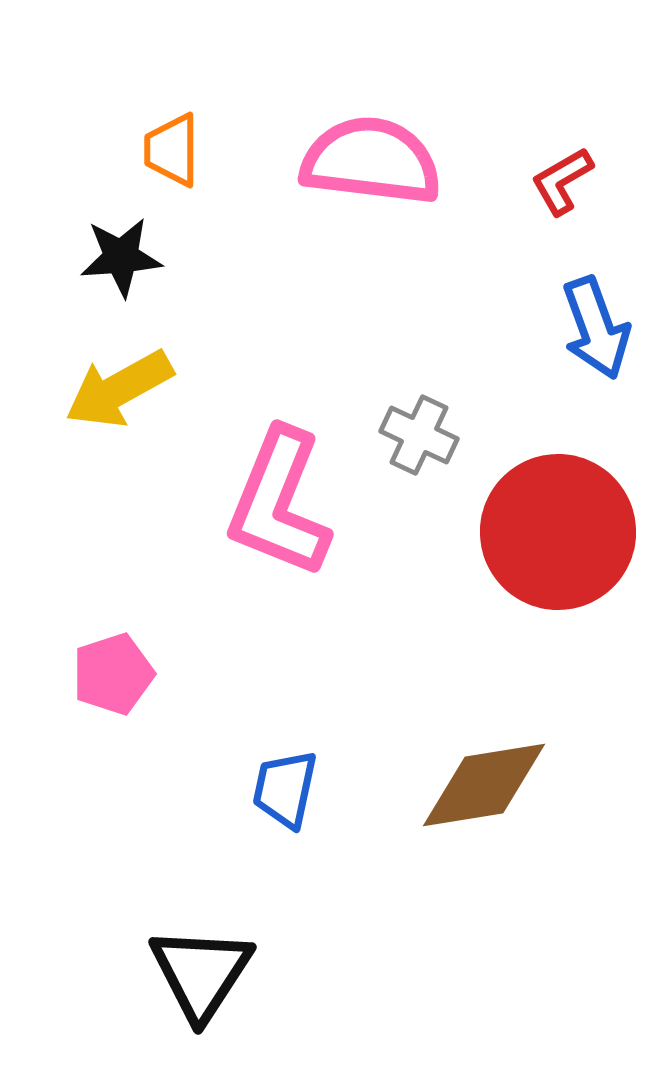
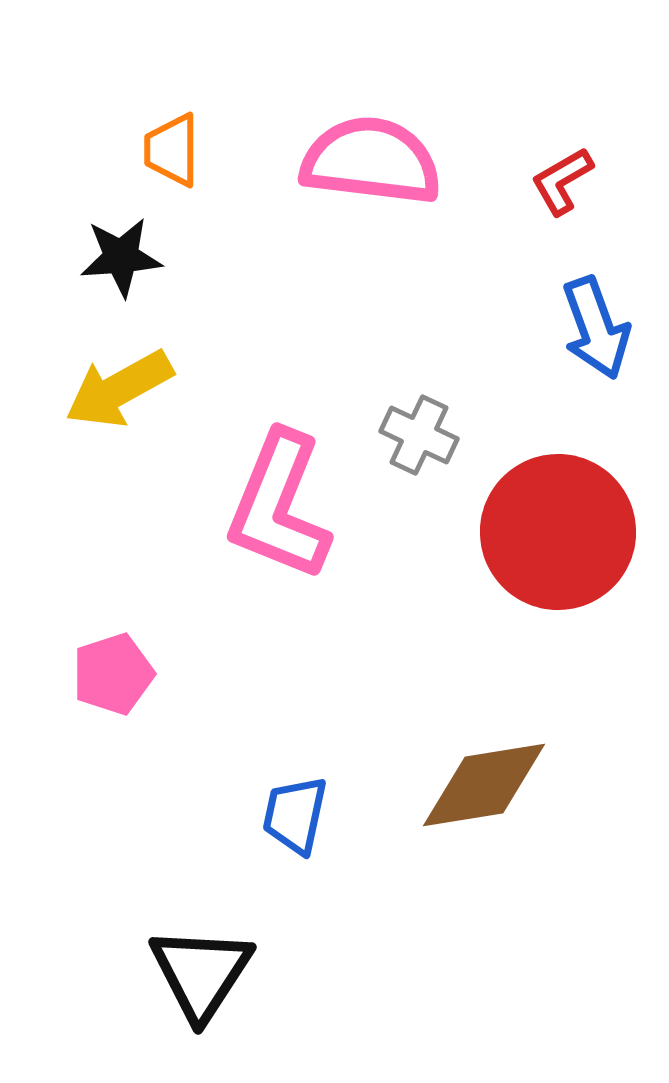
pink L-shape: moved 3 px down
blue trapezoid: moved 10 px right, 26 px down
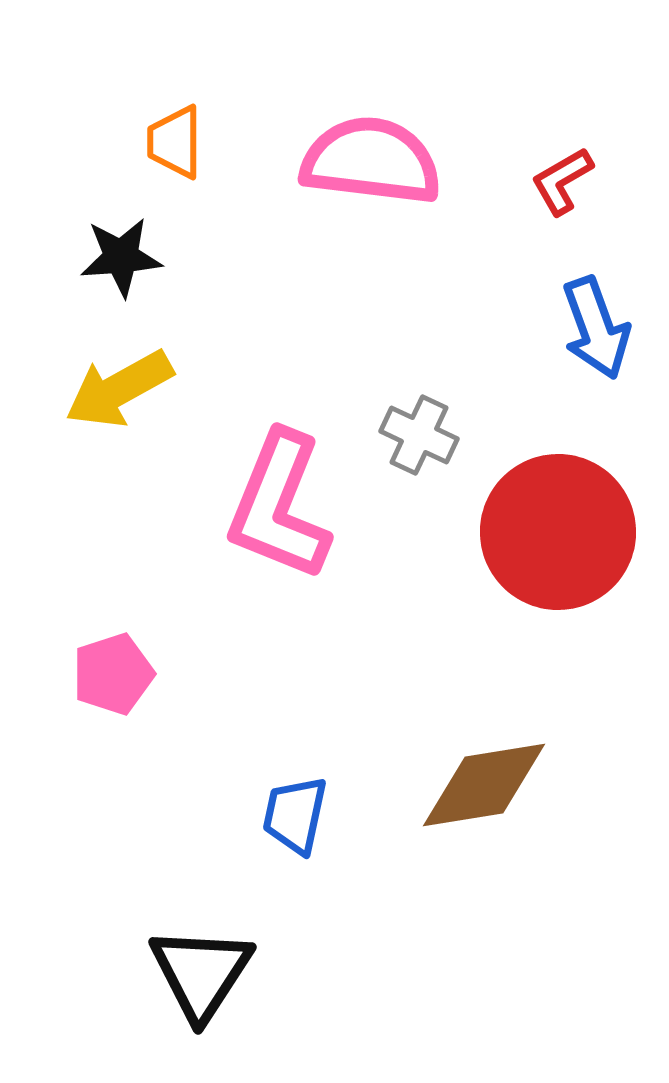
orange trapezoid: moved 3 px right, 8 px up
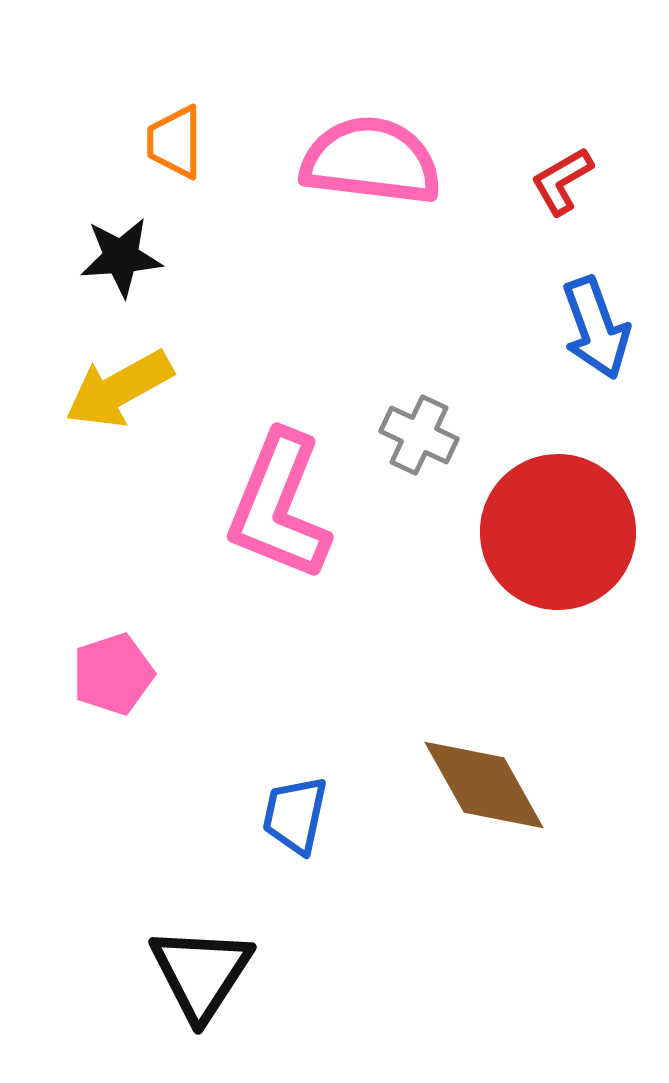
brown diamond: rotated 70 degrees clockwise
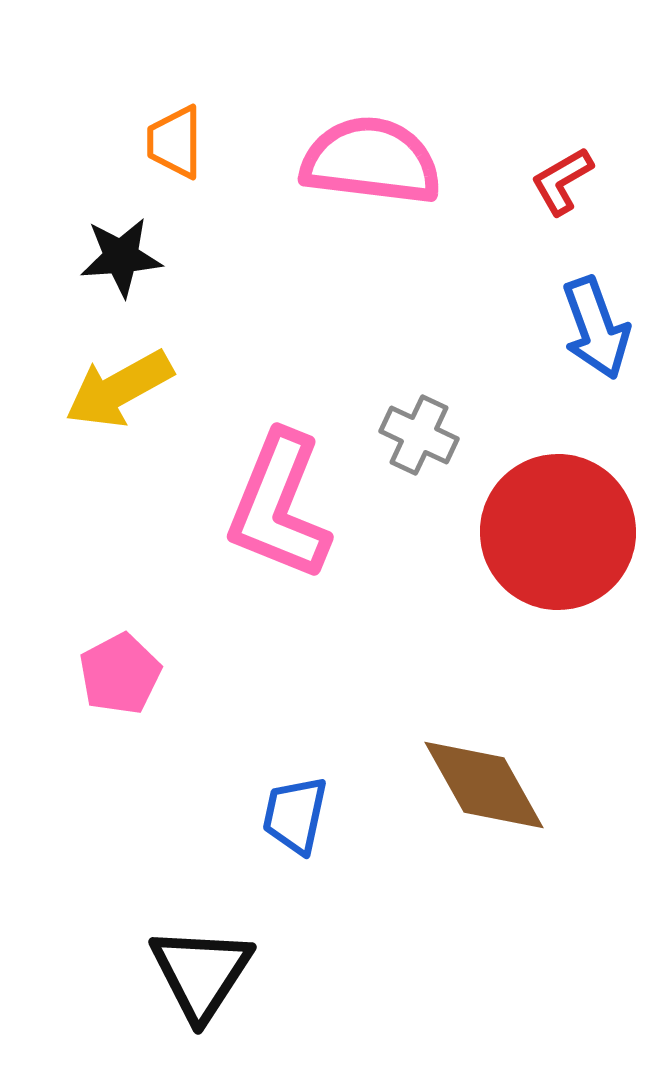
pink pentagon: moved 7 px right; rotated 10 degrees counterclockwise
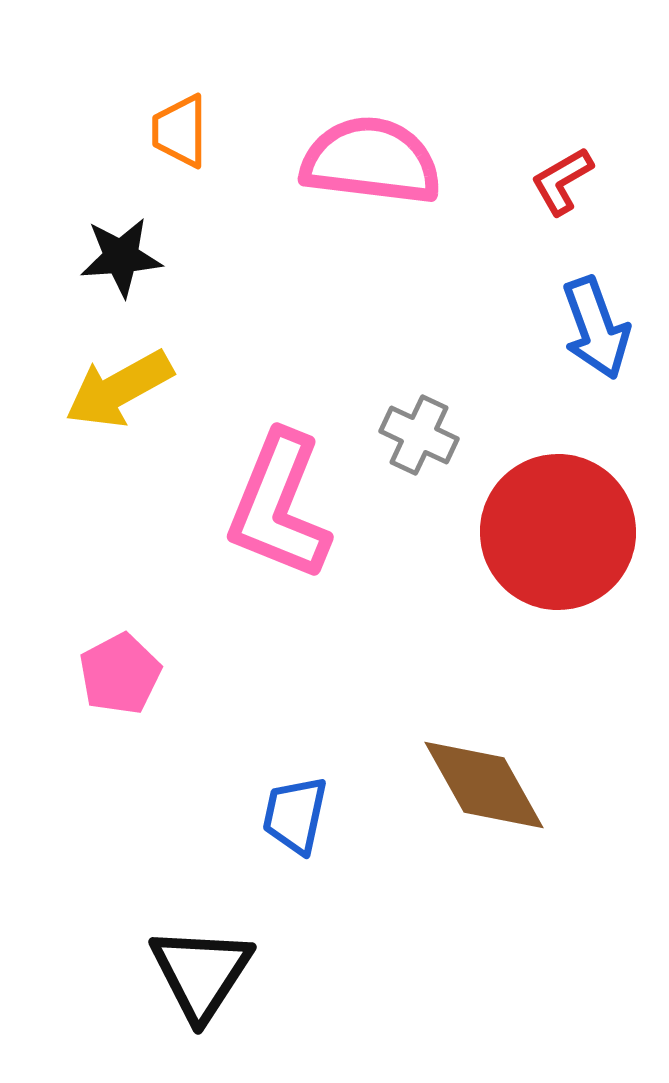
orange trapezoid: moved 5 px right, 11 px up
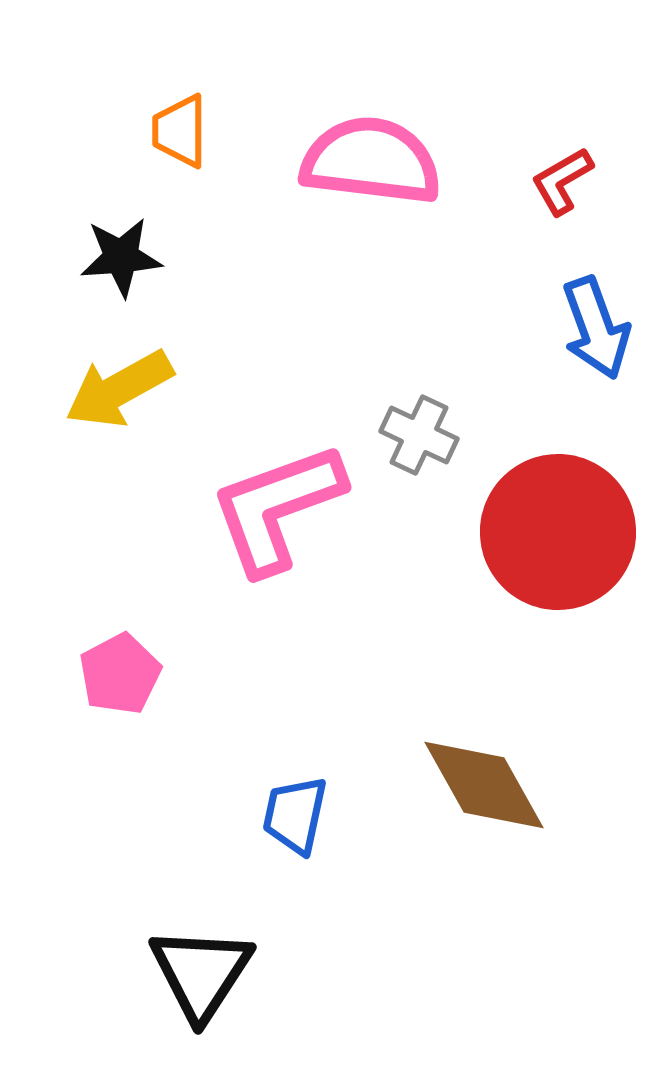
pink L-shape: moved 2 px left, 2 px down; rotated 48 degrees clockwise
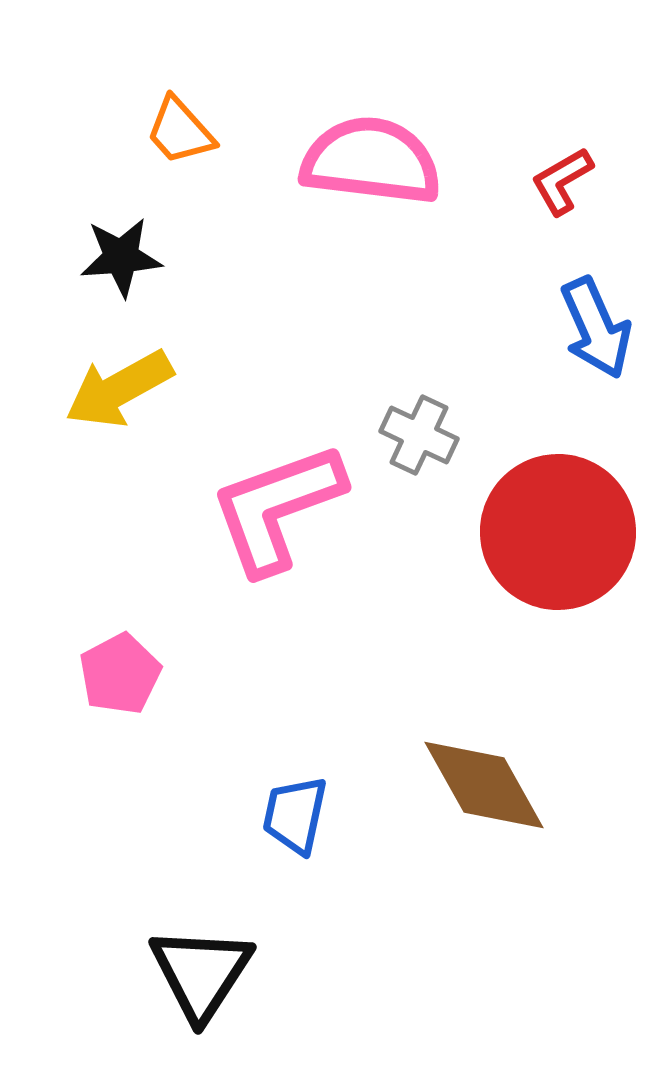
orange trapezoid: rotated 42 degrees counterclockwise
blue arrow: rotated 4 degrees counterclockwise
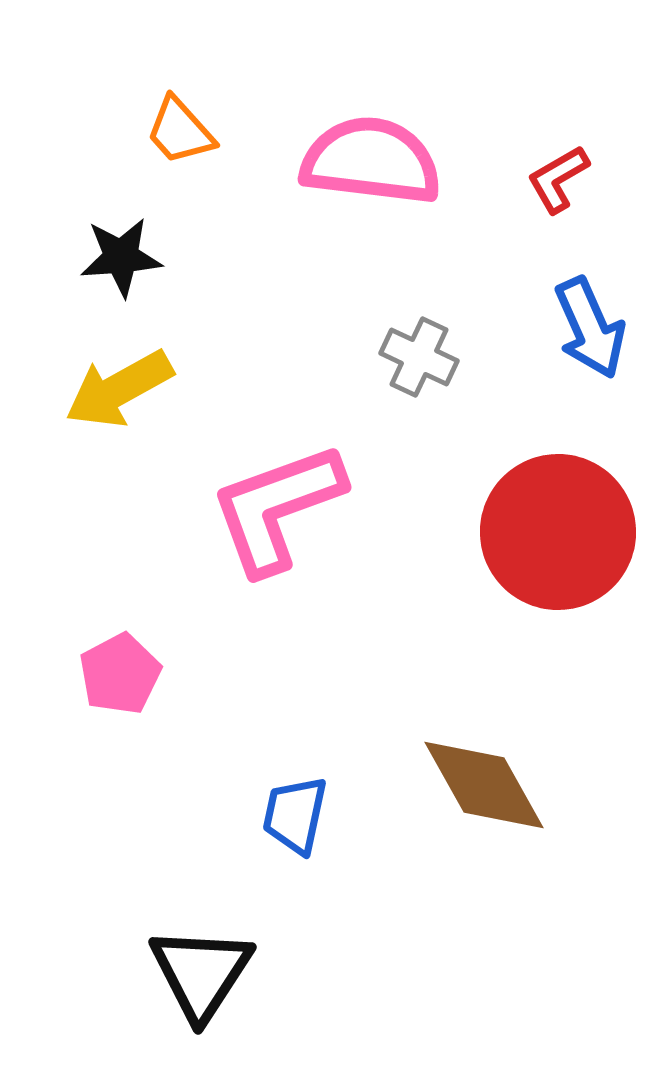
red L-shape: moved 4 px left, 2 px up
blue arrow: moved 6 px left
gray cross: moved 78 px up
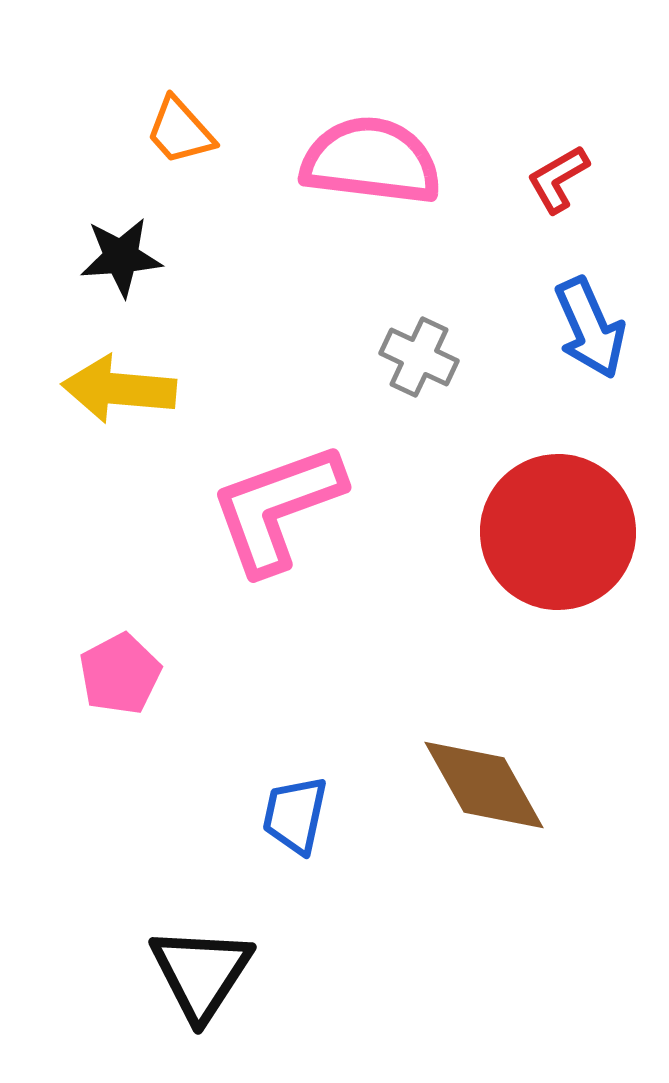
yellow arrow: rotated 34 degrees clockwise
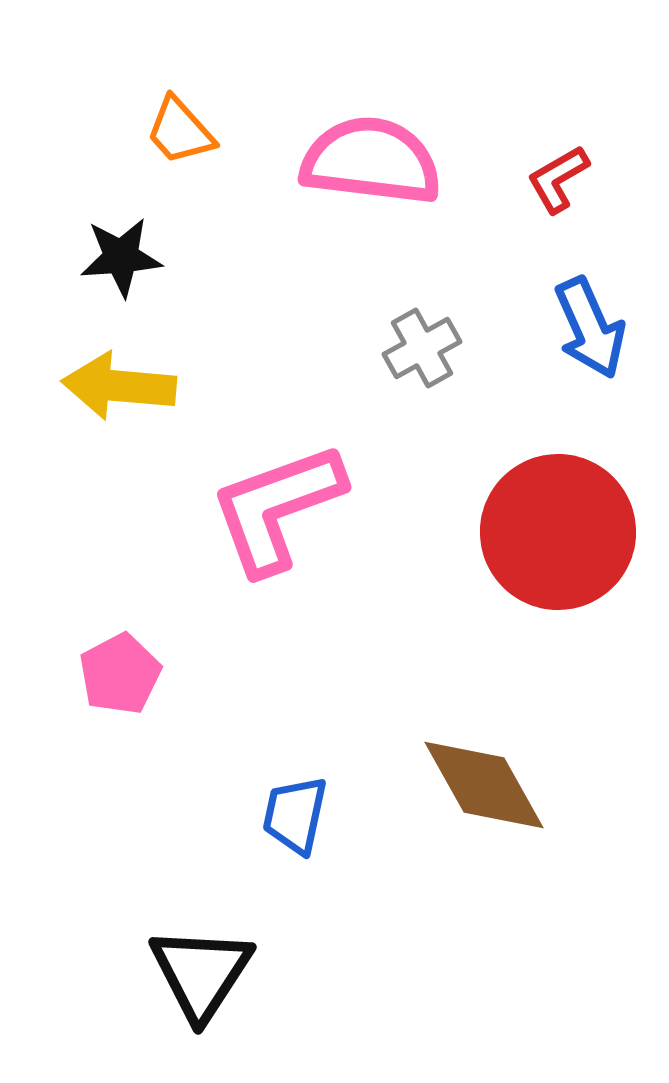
gray cross: moved 3 px right, 9 px up; rotated 36 degrees clockwise
yellow arrow: moved 3 px up
